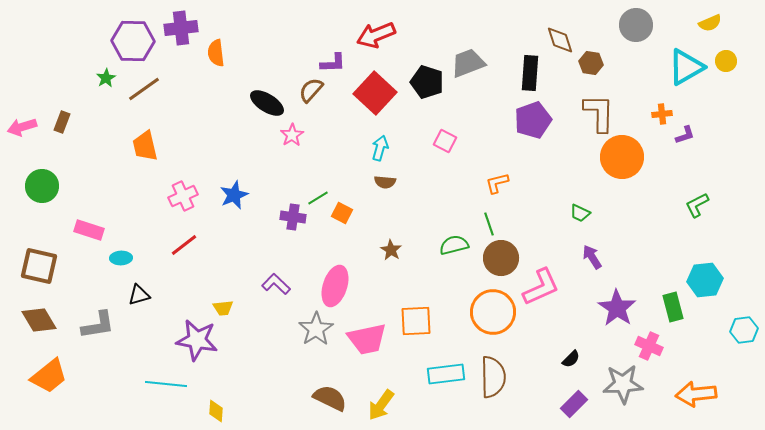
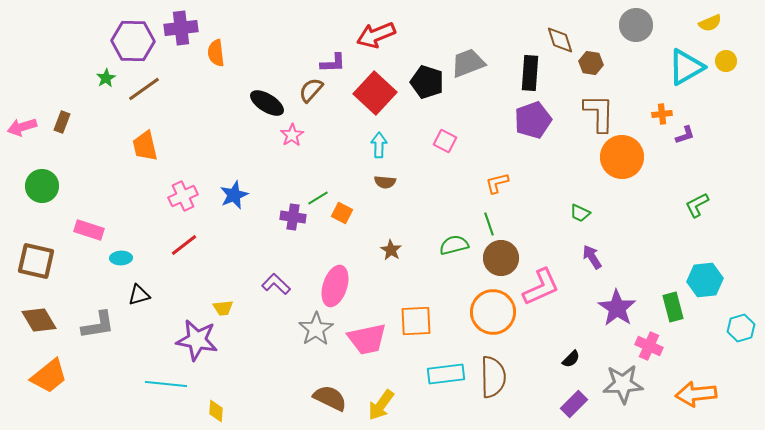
cyan arrow at (380, 148): moved 1 px left, 3 px up; rotated 15 degrees counterclockwise
brown square at (39, 266): moved 3 px left, 5 px up
cyan hexagon at (744, 330): moved 3 px left, 2 px up; rotated 8 degrees counterclockwise
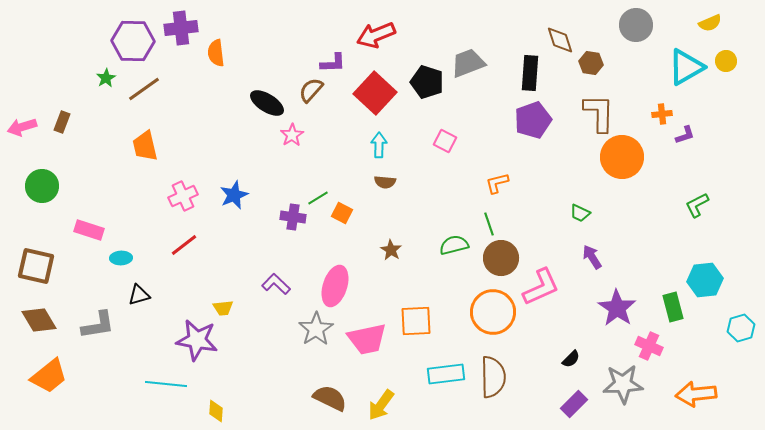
brown square at (36, 261): moved 5 px down
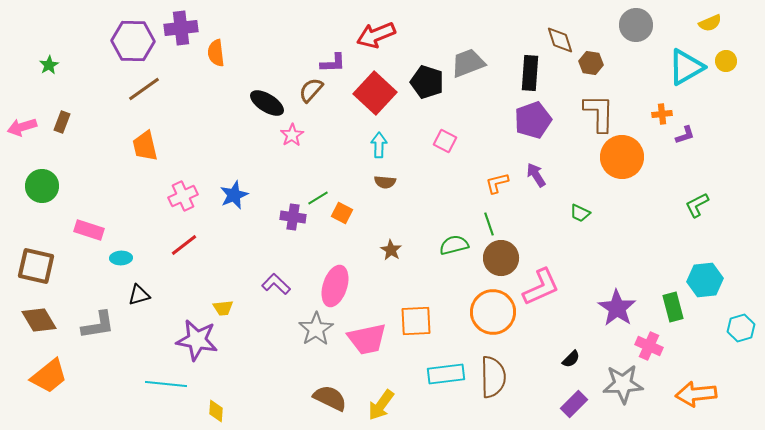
green star at (106, 78): moved 57 px left, 13 px up
purple arrow at (592, 257): moved 56 px left, 82 px up
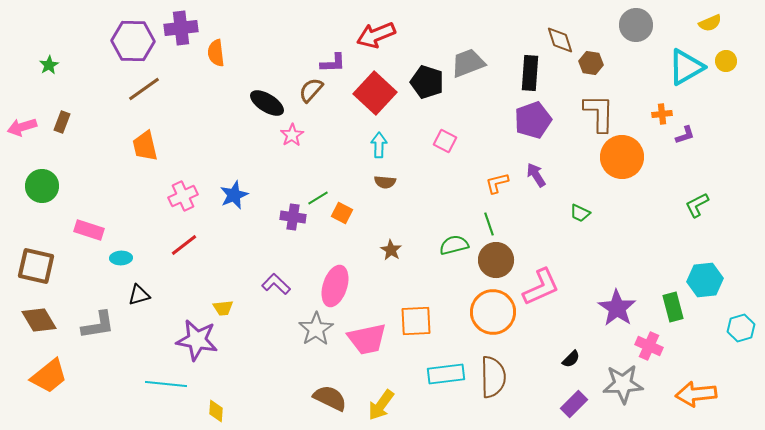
brown circle at (501, 258): moved 5 px left, 2 px down
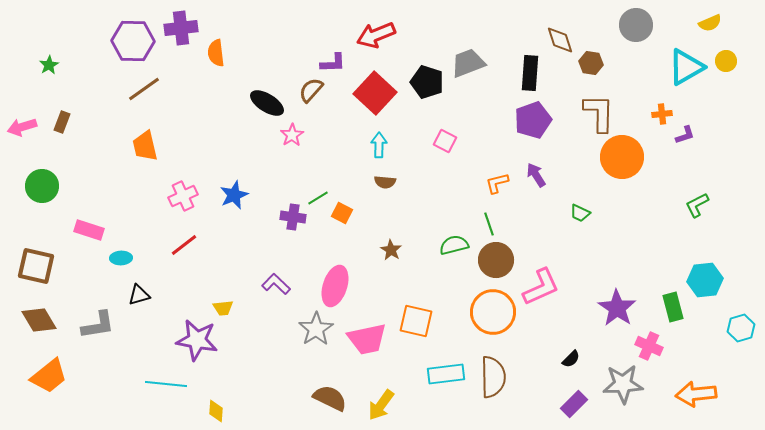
orange square at (416, 321): rotated 16 degrees clockwise
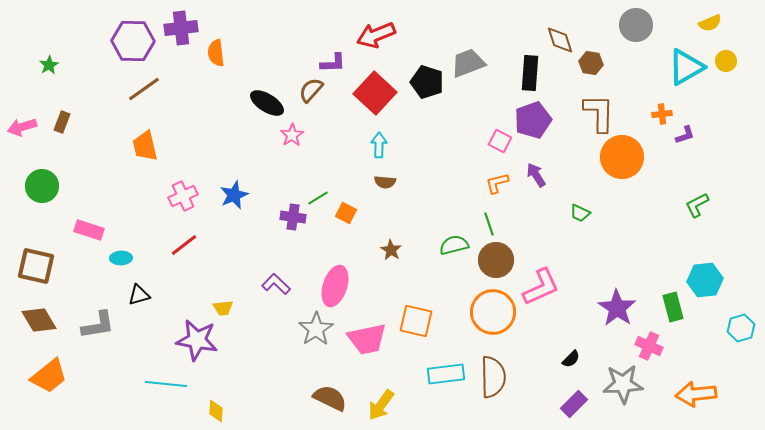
pink square at (445, 141): moved 55 px right
orange square at (342, 213): moved 4 px right
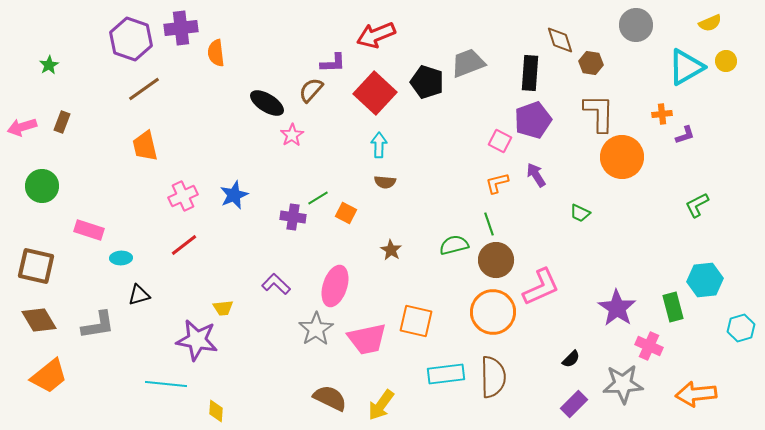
purple hexagon at (133, 41): moved 2 px left, 2 px up; rotated 18 degrees clockwise
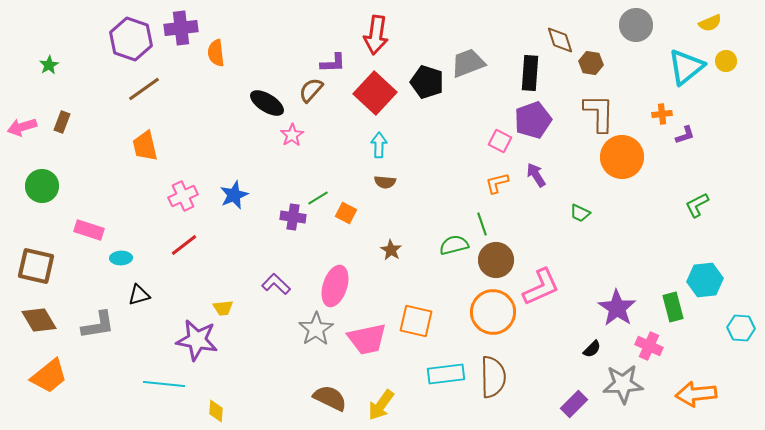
red arrow at (376, 35): rotated 60 degrees counterclockwise
cyan triangle at (686, 67): rotated 9 degrees counterclockwise
green line at (489, 224): moved 7 px left
cyan hexagon at (741, 328): rotated 20 degrees clockwise
black semicircle at (571, 359): moved 21 px right, 10 px up
cyan line at (166, 384): moved 2 px left
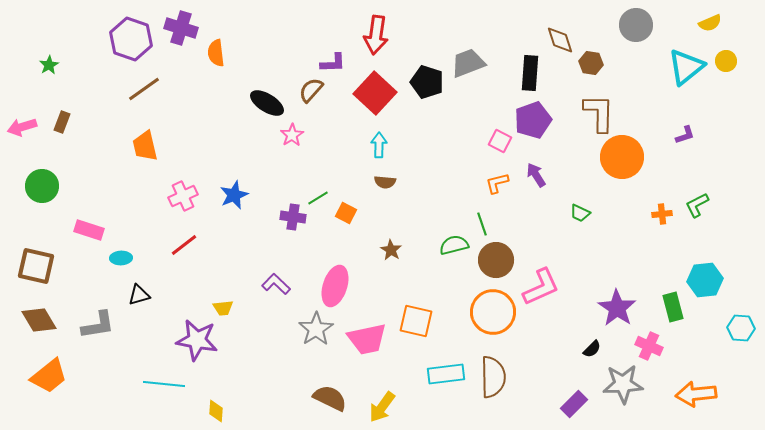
purple cross at (181, 28): rotated 24 degrees clockwise
orange cross at (662, 114): moved 100 px down
yellow arrow at (381, 405): moved 1 px right, 2 px down
